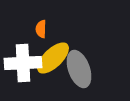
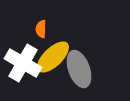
yellow ellipse: moved 1 px up
white cross: rotated 33 degrees clockwise
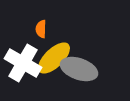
yellow ellipse: moved 1 px right, 1 px down
gray ellipse: rotated 51 degrees counterclockwise
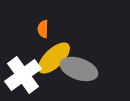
orange semicircle: moved 2 px right
white cross: moved 12 px down; rotated 24 degrees clockwise
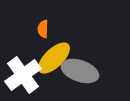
gray ellipse: moved 1 px right, 2 px down
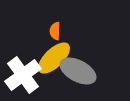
orange semicircle: moved 12 px right, 2 px down
gray ellipse: moved 2 px left; rotated 9 degrees clockwise
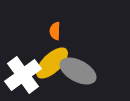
yellow ellipse: moved 2 px left, 5 px down
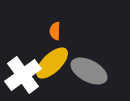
gray ellipse: moved 11 px right
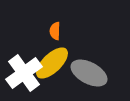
gray ellipse: moved 2 px down
white cross: moved 1 px right, 2 px up
